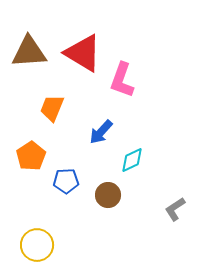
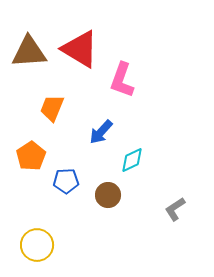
red triangle: moved 3 px left, 4 px up
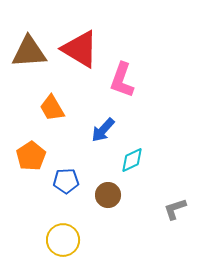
orange trapezoid: rotated 52 degrees counterclockwise
blue arrow: moved 2 px right, 2 px up
gray L-shape: rotated 15 degrees clockwise
yellow circle: moved 26 px right, 5 px up
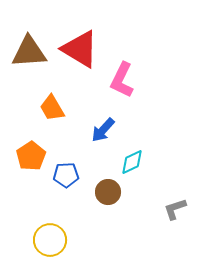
pink L-shape: rotated 6 degrees clockwise
cyan diamond: moved 2 px down
blue pentagon: moved 6 px up
brown circle: moved 3 px up
yellow circle: moved 13 px left
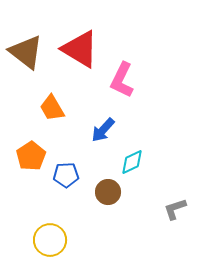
brown triangle: moved 3 px left; rotated 42 degrees clockwise
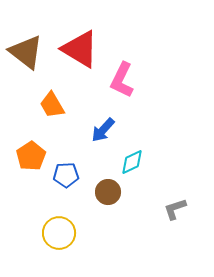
orange trapezoid: moved 3 px up
yellow circle: moved 9 px right, 7 px up
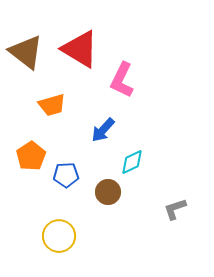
orange trapezoid: rotated 76 degrees counterclockwise
yellow circle: moved 3 px down
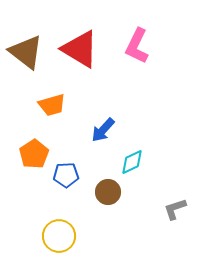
pink L-shape: moved 15 px right, 34 px up
orange pentagon: moved 3 px right, 2 px up
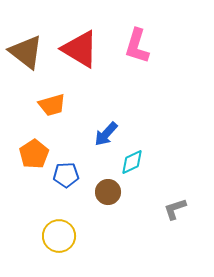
pink L-shape: rotated 9 degrees counterclockwise
blue arrow: moved 3 px right, 4 px down
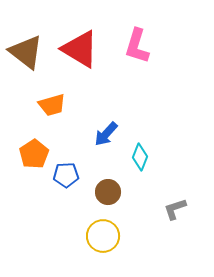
cyan diamond: moved 8 px right, 5 px up; rotated 44 degrees counterclockwise
yellow circle: moved 44 px right
